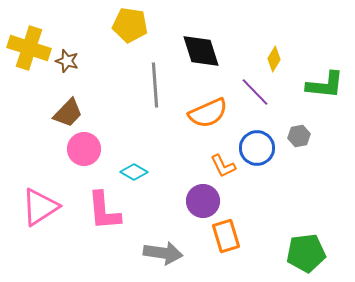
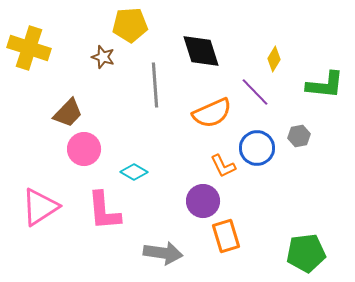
yellow pentagon: rotated 12 degrees counterclockwise
brown star: moved 36 px right, 4 px up
orange semicircle: moved 4 px right
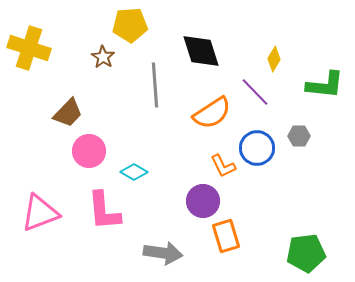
brown star: rotated 15 degrees clockwise
orange semicircle: rotated 9 degrees counterclockwise
gray hexagon: rotated 10 degrees clockwise
pink circle: moved 5 px right, 2 px down
pink triangle: moved 6 px down; rotated 12 degrees clockwise
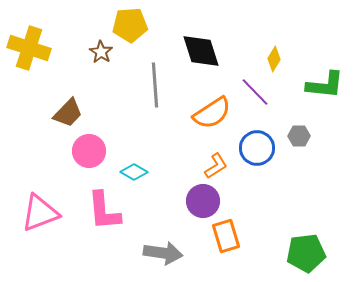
brown star: moved 2 px left, 5 px up
orange L-shape: moved 7 px left; rotated 96 degrees counterclockwise
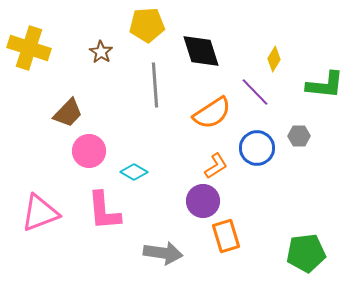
yellow pentagon: moved 17 px right
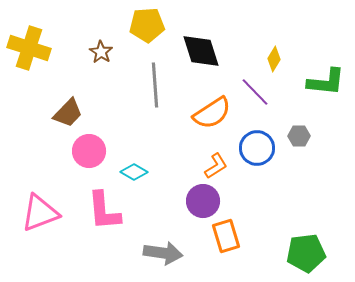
green L-shape: moved 1 px right, 3 px up
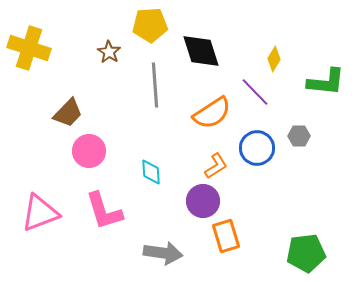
yellow pentagon: moved 3 px right
brown star: moved 8 px right
cyan diamond: moved 17 px right; rotated 56 degrees clockwise
pink L-shape: rotated 12 degrees counterclockwise
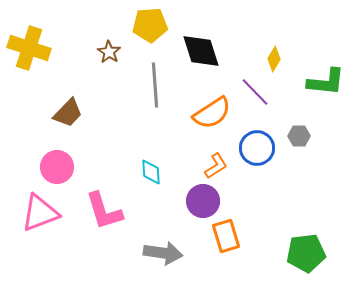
pink circle: moved 32 px left, 16 px down
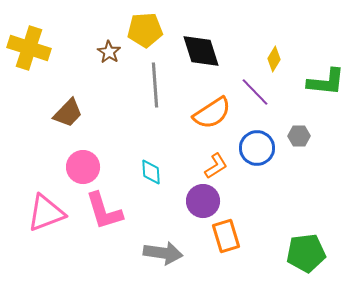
yellow pentagon: moved 5 px left, 5 px down
pink circle: moved 26 px right
pink triangle: moved 6 px right
